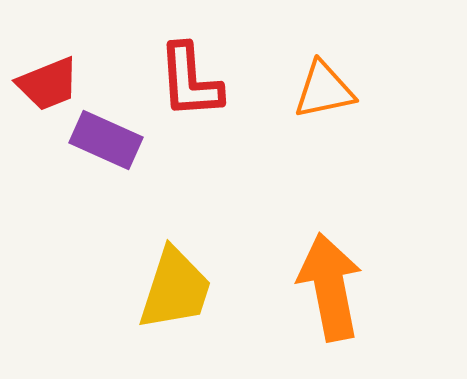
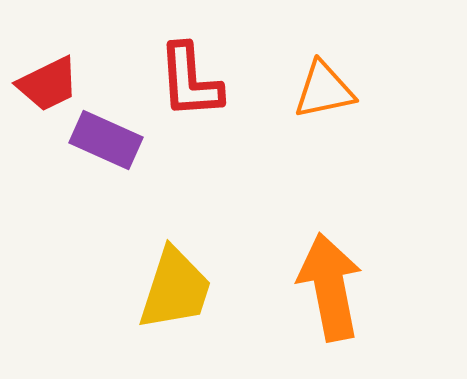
red trapezoid: rotated 4 degrees counterclockwise
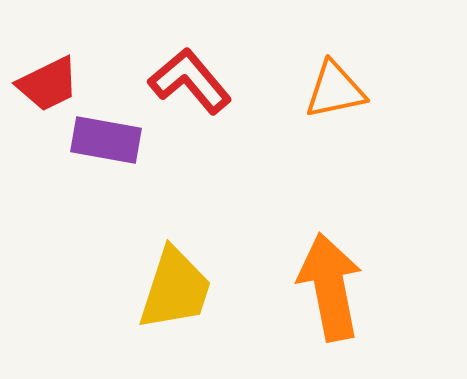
red L-shape: rotated 144 degrees clockwise
orange triangle: moved 11 px right
purple rectangle: rotated 14 degrees counterclockwise
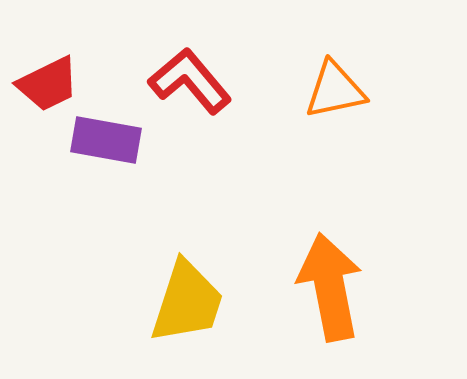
yellow trapezoid: moved 12 px right, 13 px down
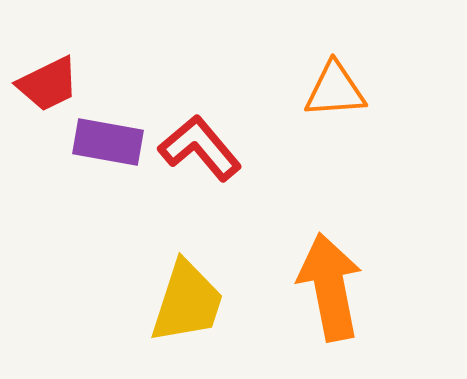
red L-shape: moved 10 px right, 67 px down
orange triangle: rotated 8 degrees clockwise
purple rectangle: moved 2 px right, 2 px down
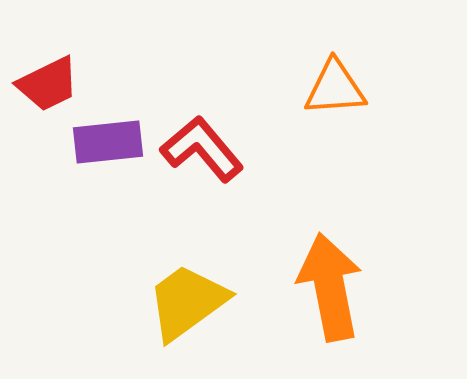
orange triangle: moved 2 px up
purple rectangle: rotated 16 degrees counterclockwise
red L-shape: moved 2 px right, 1 px down
yellow trapezoid: rotated 144 degrees counterclockwise
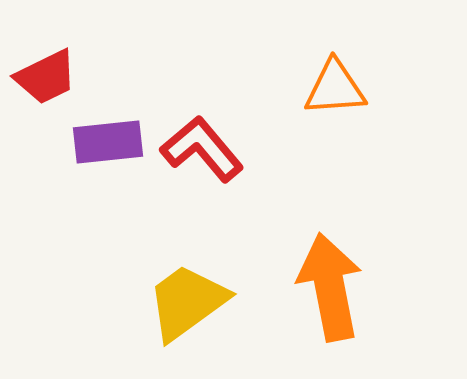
red trapezoid: moved 2 px left, 7 px up
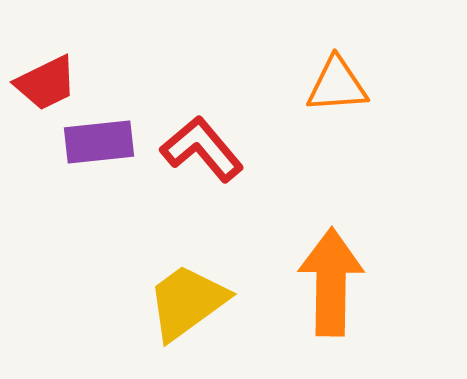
red trapezoid: moved 6 px down
orange triangle: moved 2 px right, 3 px up
purple rectangle: moved 9 px left
orange arrow: moved 1 px right, 5 px up; rotated 12 degrees clockwise
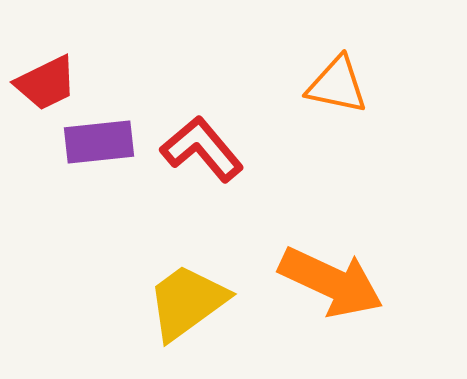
orange triangle: rotated 16 degrees clockwise
orange arrow: rotated 114 degrees clockwise
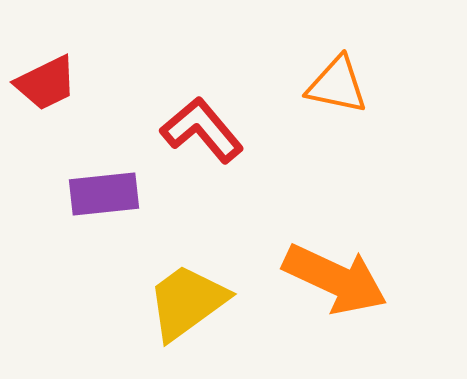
purple rectangle: moved 5 px right, 52 px down
red L-shape: moved 19 px up
orange arrow: moved 4 px right, 3 px up
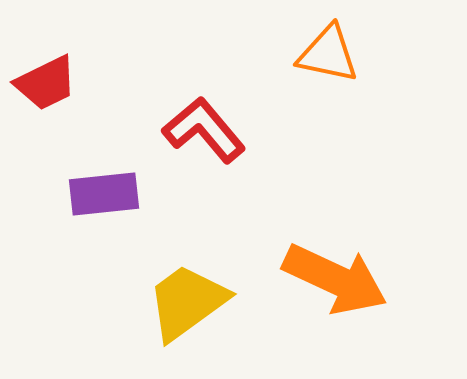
orange triangle: moved 9 px left, 31 px up
red L-shape: moved 2 px right
